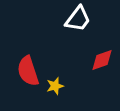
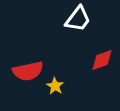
red semicircle: rotated 84 degrees counterclockwise
yellow star: rotated 24 degrees counterclockwise
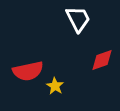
white trapezoid: rotated 64 degrees counterclockwise
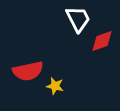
red diamond: moved 19 px up
yellow star: rotated 18 degrees counterclockwise
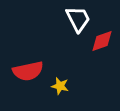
yellow star: moved 5 px right
